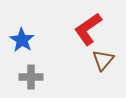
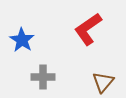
brown triangle: moved 22 px down
gray cross: moved 12 px right
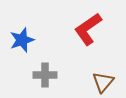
blue star: rotated 20 degrees clockwise
gray cross: moved 2 px right, 2 px up
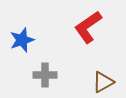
red L-shape: moved 2 px up
brown triangle: rotated 20 degrees clockwise
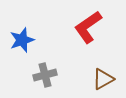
gray cross: rotated 15 degrees counterclockwise
brown triangle: moved 3 px up
